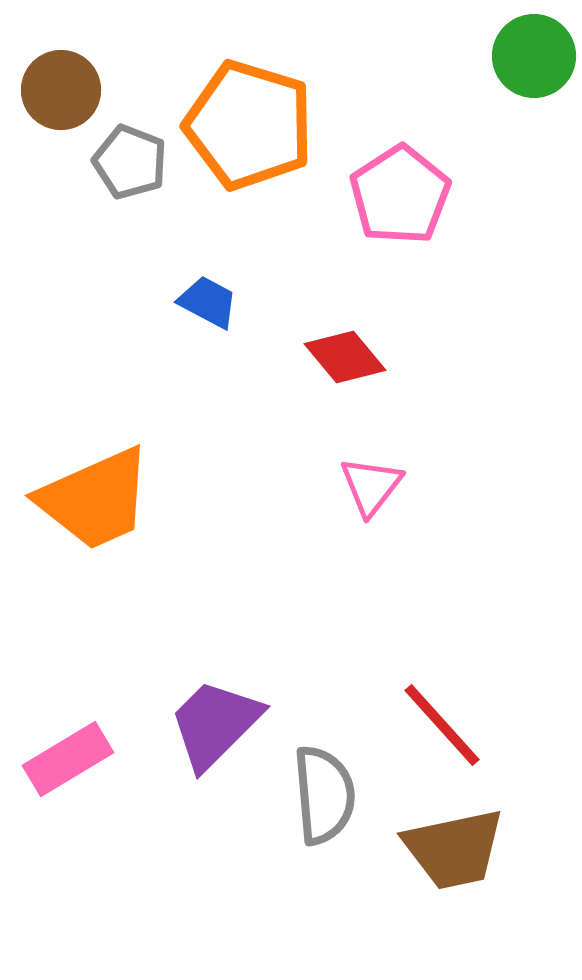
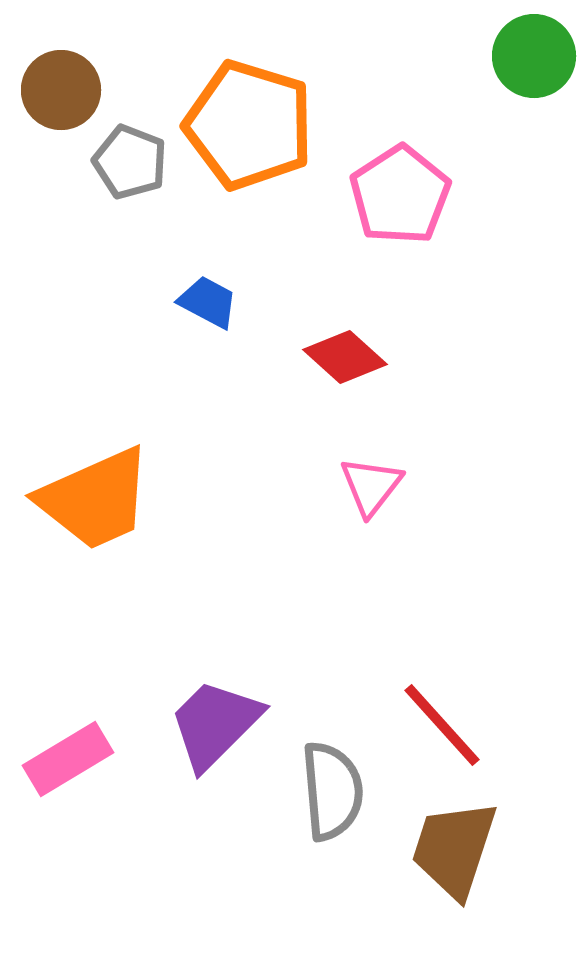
red diamond: rotated 8 degrees counterclockwise
gray semicircle: moved 8 px right, 4 px up
brown trapezoid: rotated 120 degrees clockwise
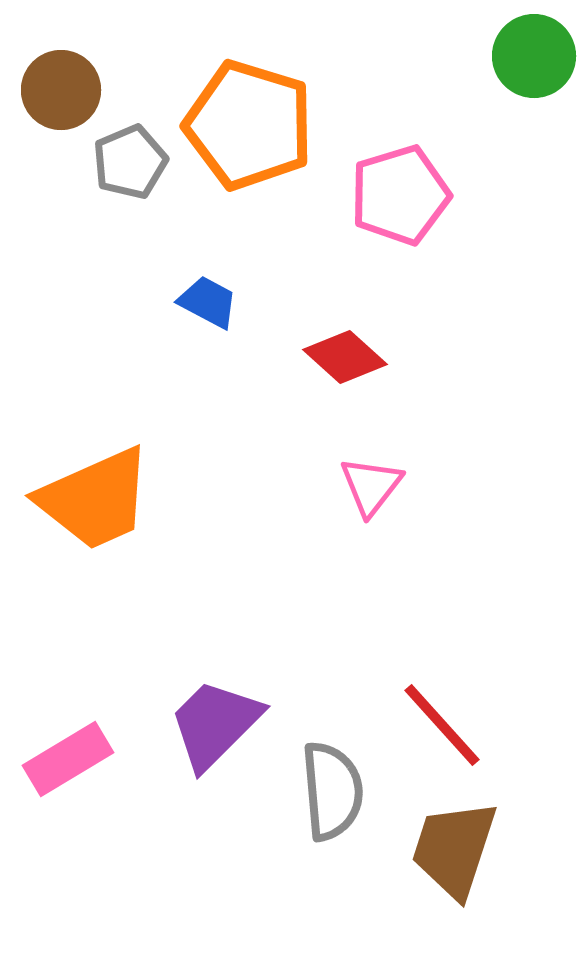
gray pentagon: rotated 28 degrees clockwise
pink pentagon: rotated 16 degrees clockwise
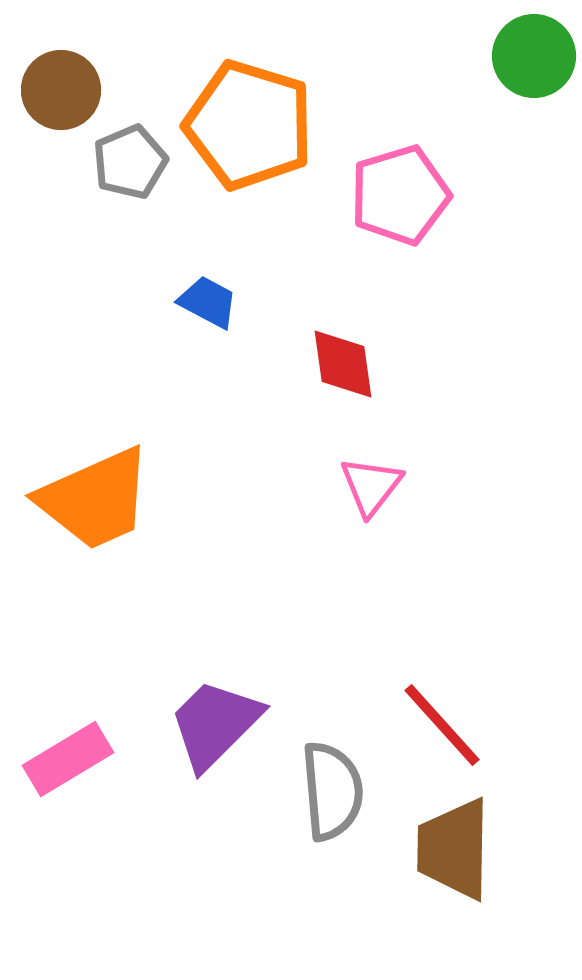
red diamond: moved 2 px left, 7 px down; rotated 40 degrees clockwise
brown trapezoid: rotated 17 degrees counterclockwise
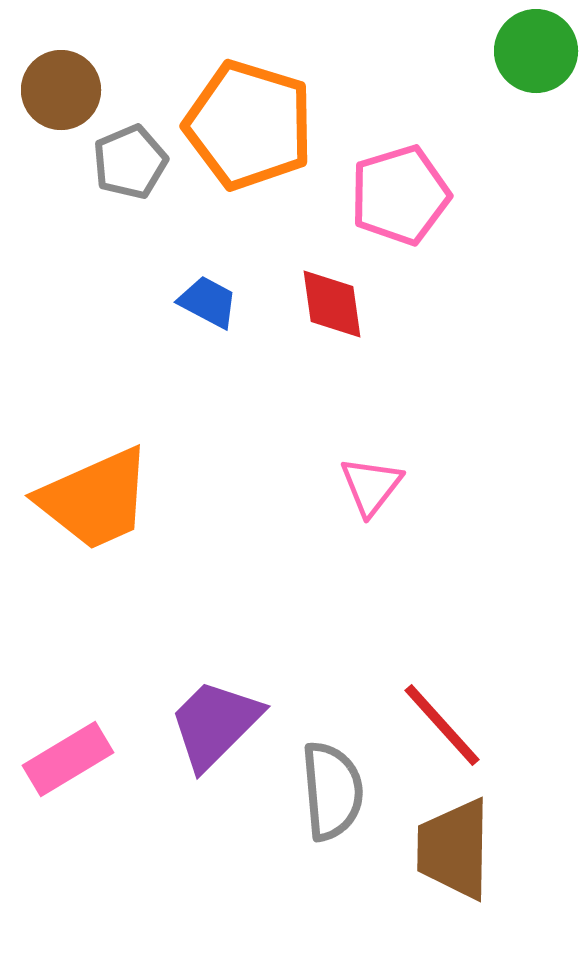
green circle: moved 2 px right, 5 px up
red diamond: moved 11 px left, 60 px up
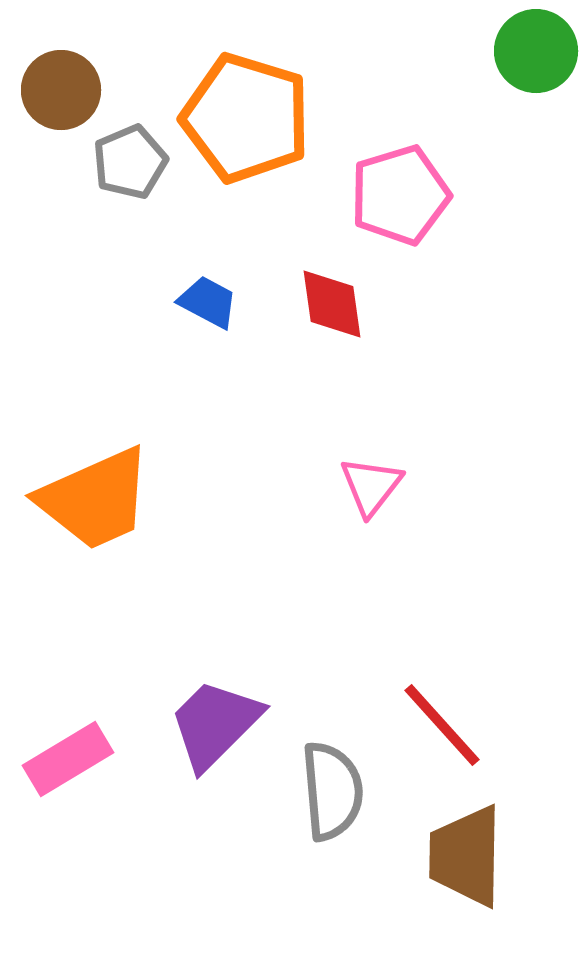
orange pentagon: moved 3 px left, 7 px up
brown trapezoid: moved 12 px right, 7 px down
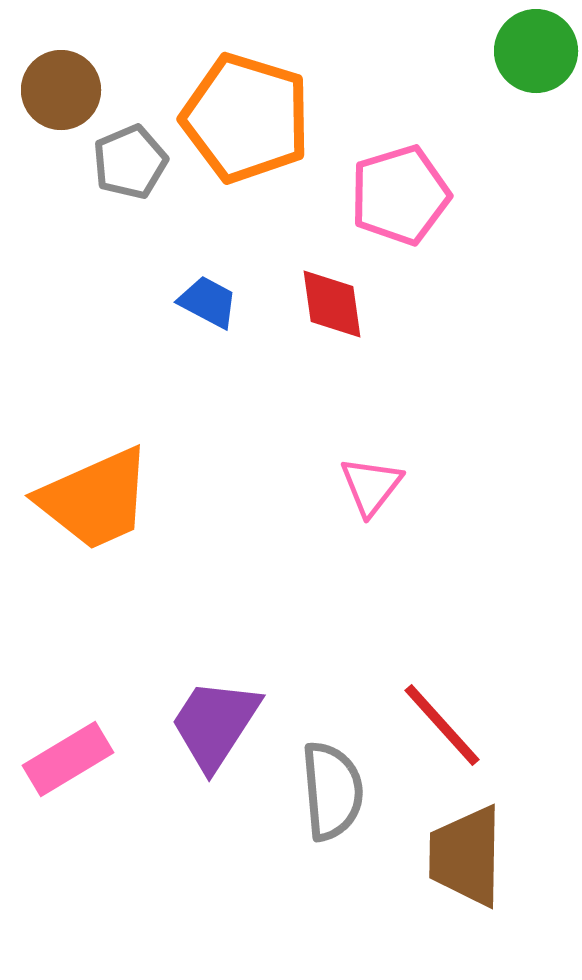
purple trapezoid: rotated 12 degrees counterclockwise
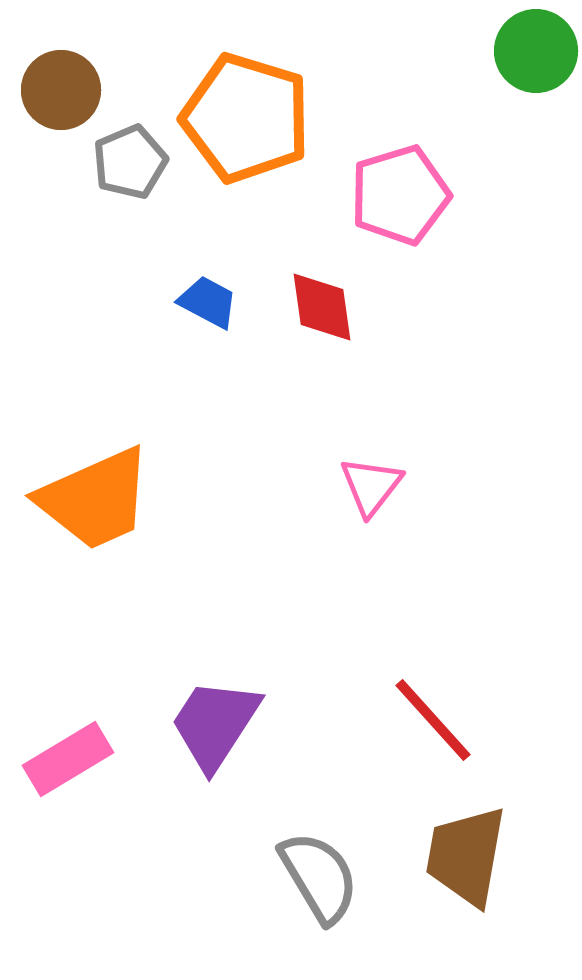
red diamond: moved 10 px left, 3 px down
red line: moved 9 px left, 5 px up
gray semicircle: moved 13 px left, 86 px down; rotated 26 degrees counterclockwise
brown trapezoid: rotated 9 degrees clockwise
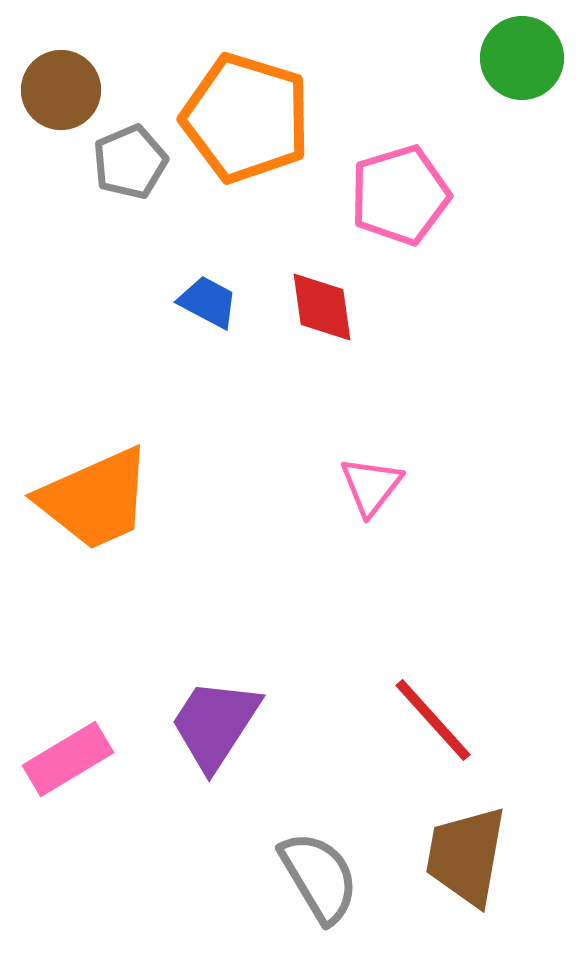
green circle: moved 14 px left, 7 px down
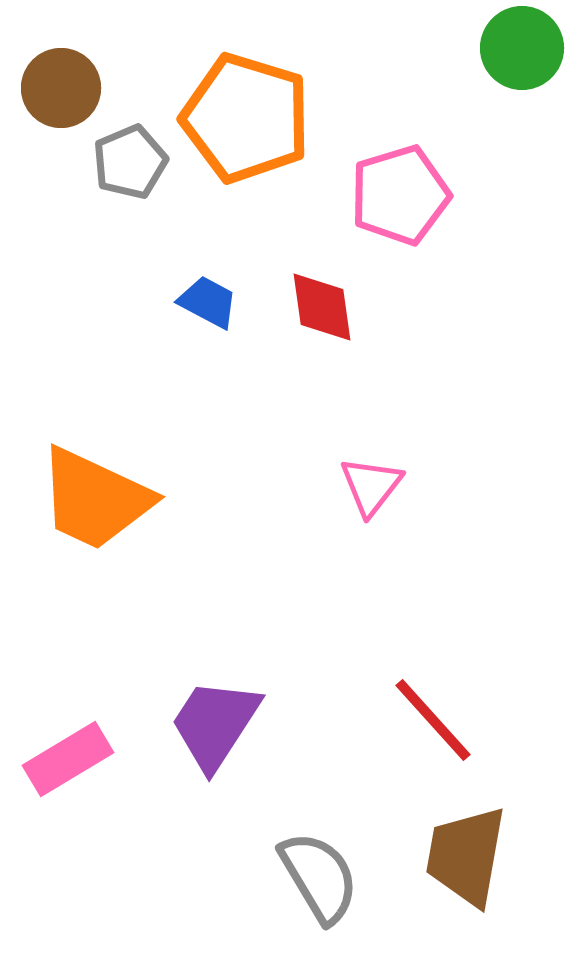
green circle: moved 10 px up
brown circle: moved 2 px up
orange trapezoid: rotated 49 degrees clockwise
